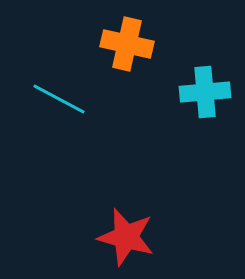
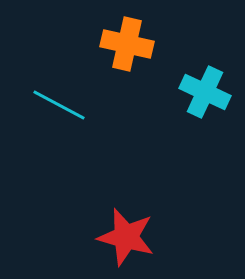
cyan cross: rotated 30 degrees clockwise
cyan line: moved 6 px down
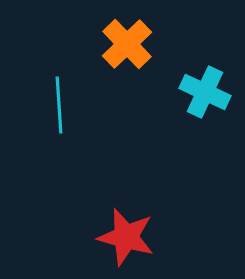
orange cross: rotated 33 degrees clockwise
cyan line: rotated 58 degrees clockwise
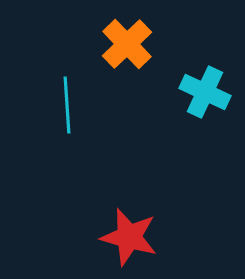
cyan line: moved 8 px right
red star: moved 3 px right
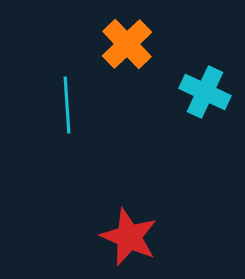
red star: rotated 8 degrees clockwise
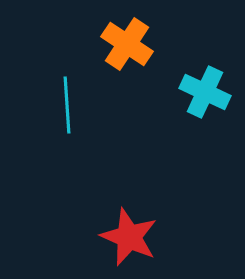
orange cross: rotated 12 degrees counterclockwise
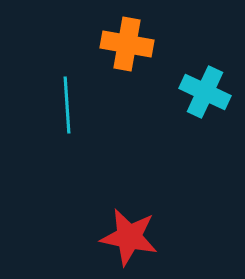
orange cross: rotated 24 degrees counterclockwise
red star: rotated 12 degrees counterclockwise
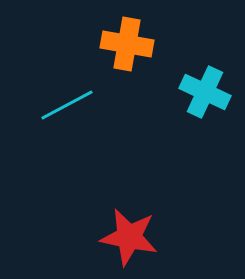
cyan line: rotated 66 degrees clockwise
